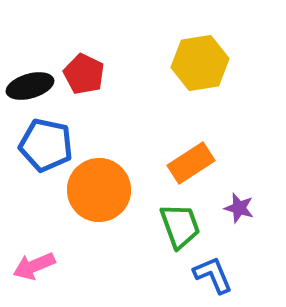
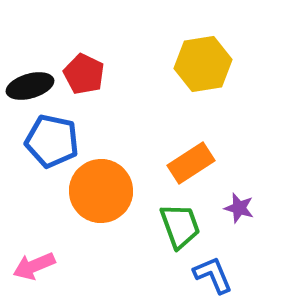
yellow hexagon: moved 3 px right, 1 px down
blue pentagon: moved 6 px right, 4 px up
orange circle: moved 2 px right, 1 px down
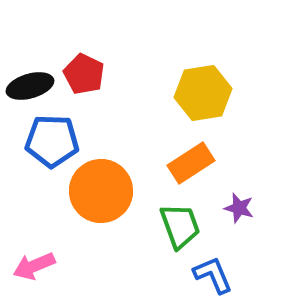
yellow hexagon: moved 29 px down
blue pentagon: rotated 10 degrees counterclockwise
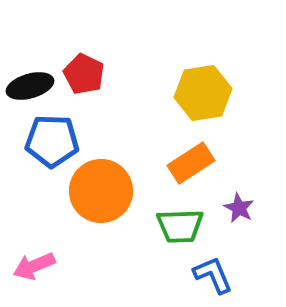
purple star: rotated 12 degrees clockwise
green trapezoid: rotated 108 degrees clockwise
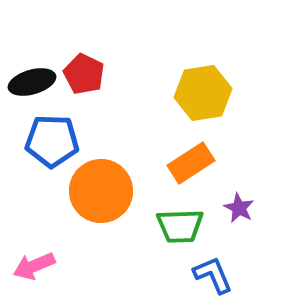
black ellipse: moved 2 px right, 4 px up
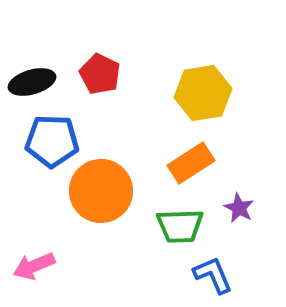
red pentagon: moved 16 px right
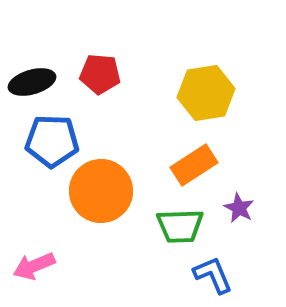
red pentagon: rotated 21 degrees counterclockwise
yellow hexagon: moved 3 px right
orange rectangle: moved 3 px right, 2 px down
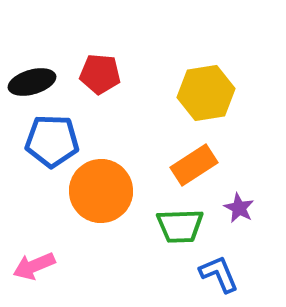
blue L-shape: moved 6 px right, 1 px up
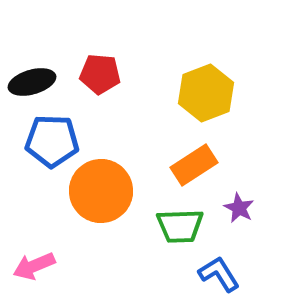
yellow hexagon: rotated 12 degrees counterclockwise
blue L-shape: rotated 9 degrees counterclockwise
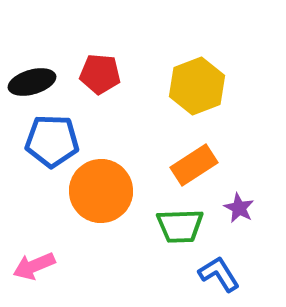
yellow hexagon: moved 9 px left, 7 px up
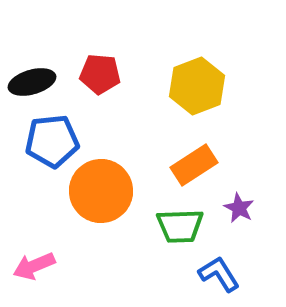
blue pentagon: rotated 8 degrees counterclockwise
